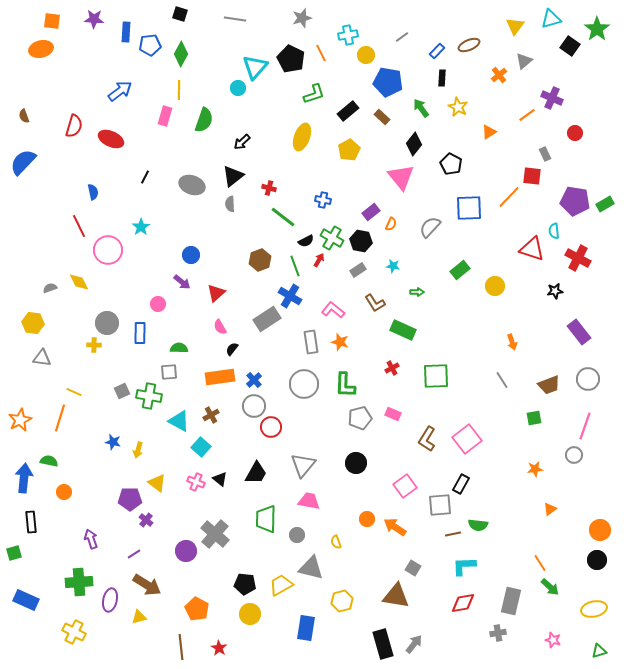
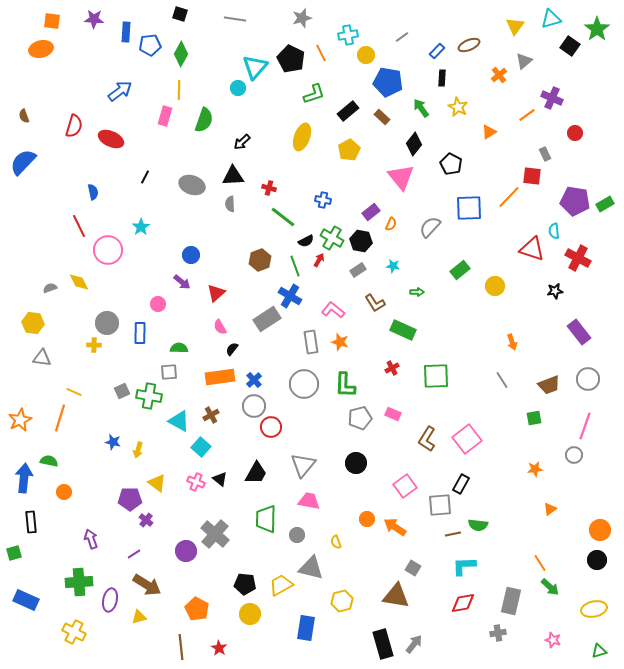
black triangle at (233, 176): rotated 35 degrees clockwise
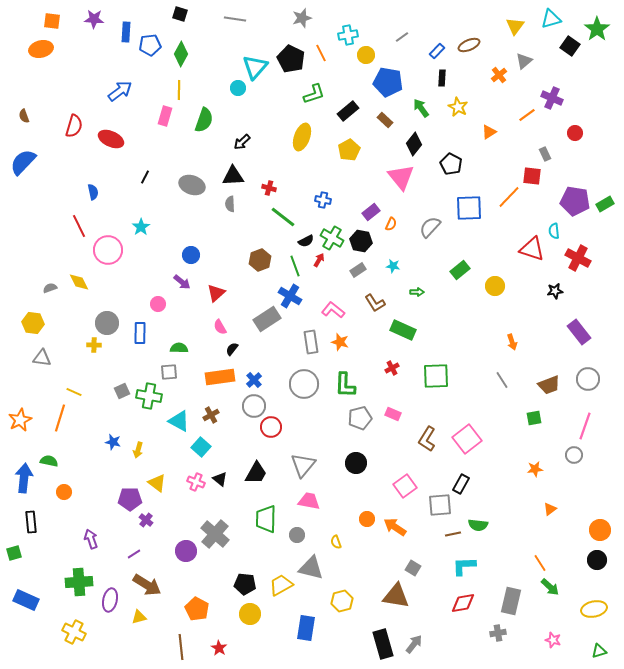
brown rectangle at (382, 117): moved 3 px right, 3 px down
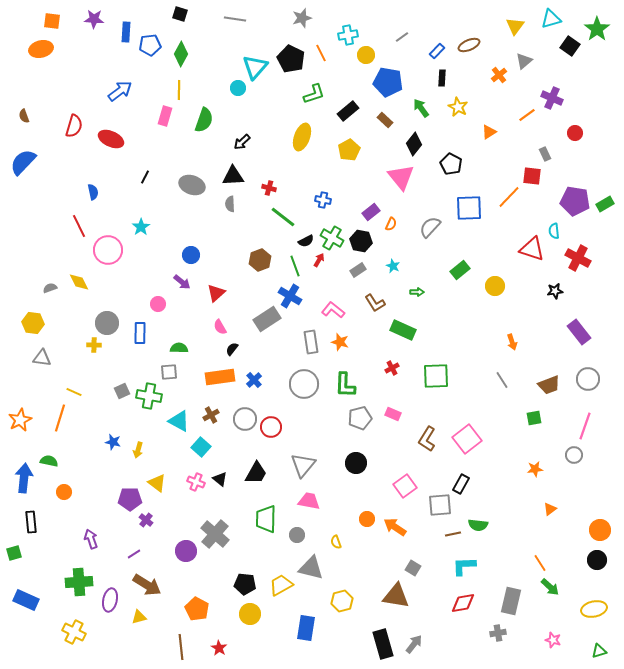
cyan star at (393, 266): rotated 16 degrees clockwise
gray circle at (254, 406): moved 9 px left, 13 px down
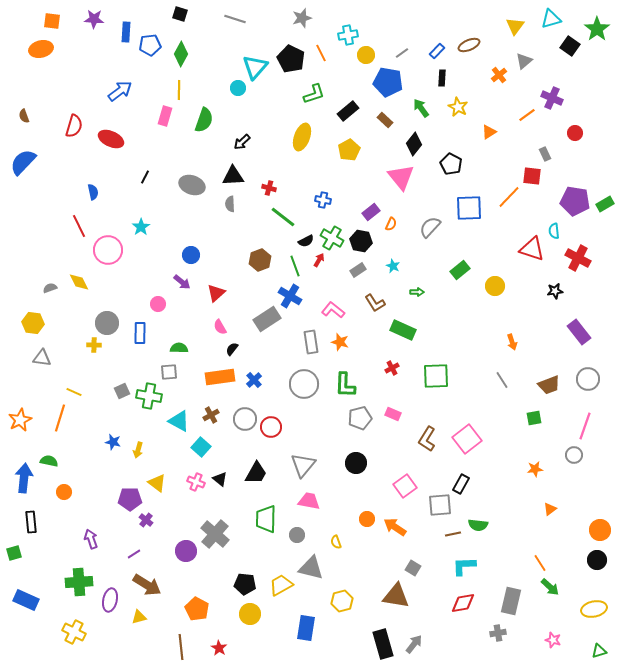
gray line at (235, 19): rotated 10 degrees clockwise
gray line at (402, 37): moved 16 px down
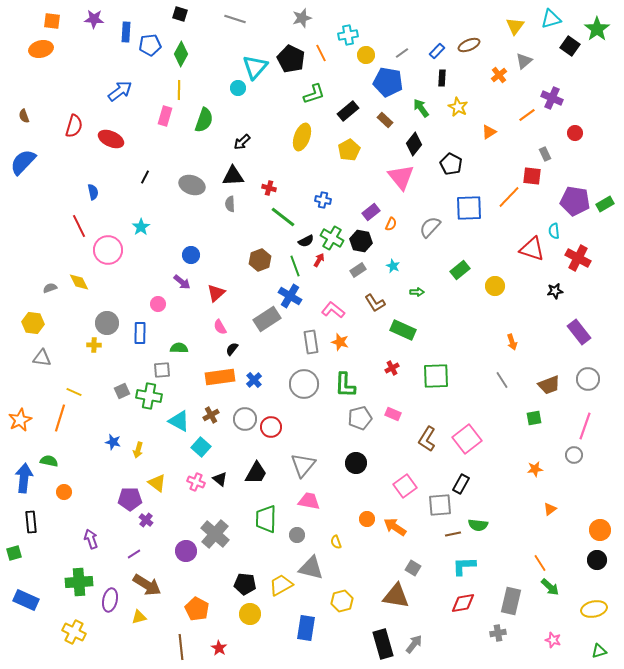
gray square at (169, 372): moved 7 px left, 2 px up
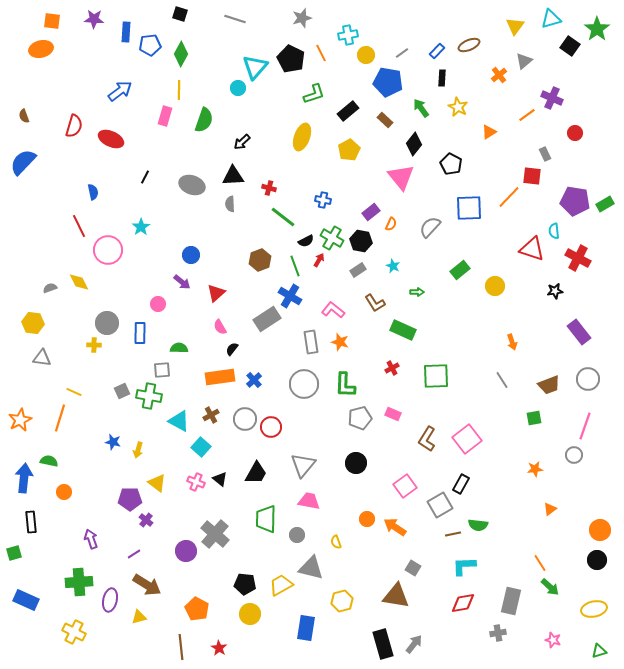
gray square at (440, 505): rotated 25 degrees counterclockwise
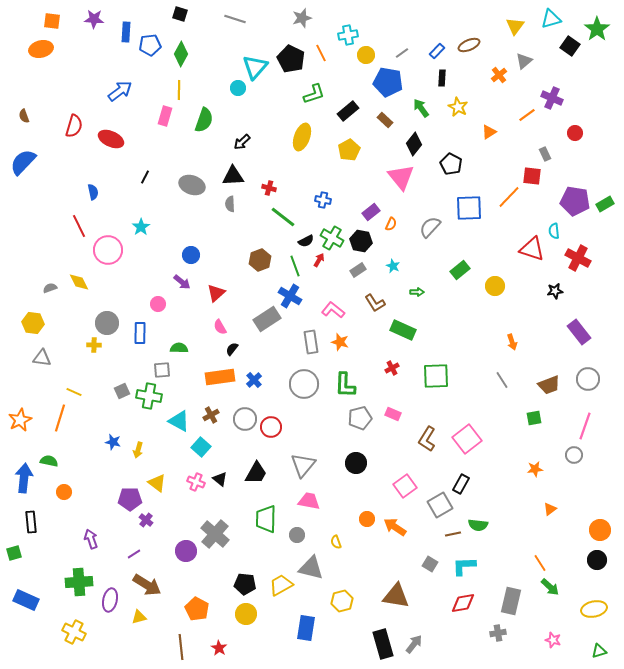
gray square at (413, 568): moved 17 px right, 4 px up
yellow circle at (250, 614): moved 4 px left
